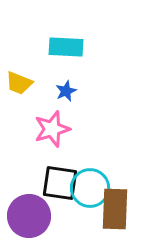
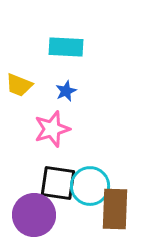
yellow trapezoid: moved 2 px down
black square: moved 2 px left
cyan circle: moved 2 px up
purple circle: moved 5 px right, 1 px up
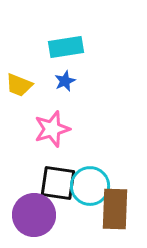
cyan rectangle: rotated 12 degrees counterclockwise
blue star: moved 1 px left, 10 px up
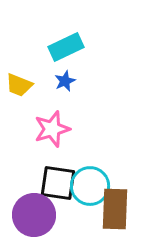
cyan rectangle: rotated 16 degrees counterclockwise
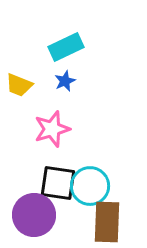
brown rectangle: moved 8 px left, 13 px down
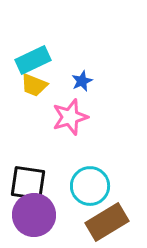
cyan rectangle: moved 33 px left, 13 px down
blue star: moved 17 px right
yellow trapezoid: moved 15 px right
pink star: moved 18 px right, 12 px up
black square: moved 30 px left
brown rectangle: rotated 57 degrees clockwise
